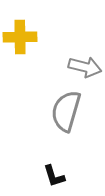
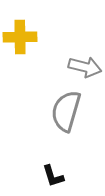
black L-shape: moved 1 px left
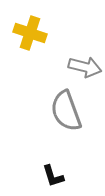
yellow cross: moved 10 px right, 4 px up; rotated 20 degrees clockwise
gray semicircle: rotated 36 degrees counterclockwise
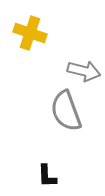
gray arrow: moved 1 px left, 4 px down
black L-shape: moved 6 px left; rotated 15 degrees clockwise
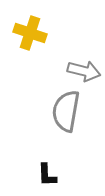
gray semicircle: rotated 30 degrees clockwise
black L-shape: moved 1 px up
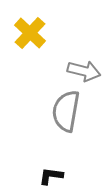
yellow cross: rotated 24 degrees clockwise
black L-shape: moved 4 px right, 1 px down; rotated 100 degrees clockwise
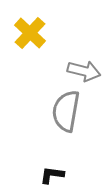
black L-shape: moved 1 px right, 1 px up
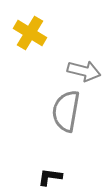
yellow cross: rotated 12 degrees counterclockwise
black L-shape: moved 2 px left, 2 px down
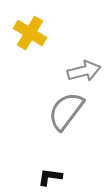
gray arrow: rotated 28 degrees counterclockwise
gray semicircle: rotated 27 degrees clockwise
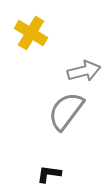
yellow cross: moved 1 px right
black L-shape: moved 1 px left, 3 px up
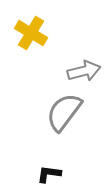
gray semicircle: moved 2 px left, 1 px down
